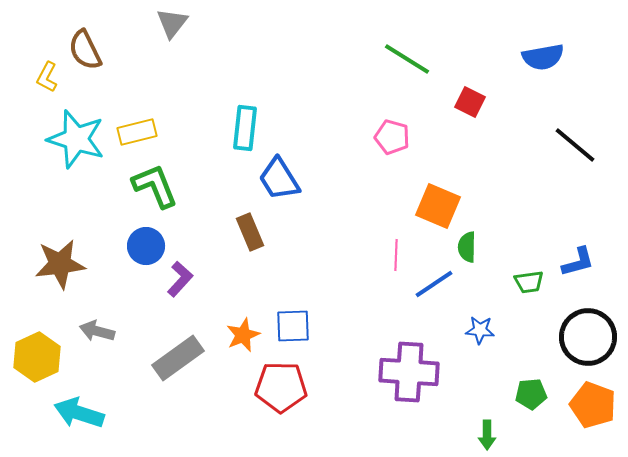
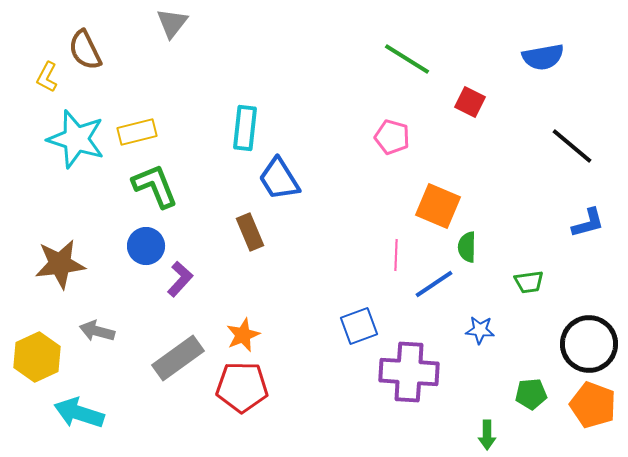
black line: moved 3 px left, 1 px down
blue L-shape: moved 10 px right, 39 px up
blue square: moved 66 px right; rotated 18 degrees counterclockwise
black circle: moved 1 px right, 7 px down
red pentagon: moved 39 px left
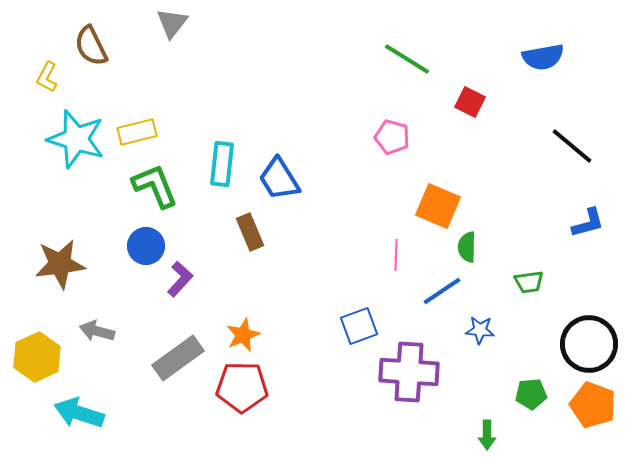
brown semicircle: moved 6 px right, 4 px up
cyan rectangle: moved 23 px left, 36 px down
blue line: moved 8 px right, 7 px down
